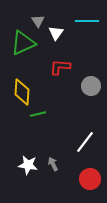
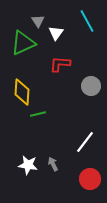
cyan line: rotated 60 degrees clockwise
red L-shape: moved 3 px up
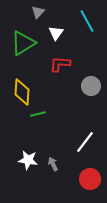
gray triangle: moved 9 px up; rotated 16 degrees clockwise
green triangle: rotated 8 degrees counterclockwise
white star: moved 5 px up
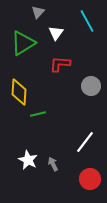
yellow diamond: moved 3 px left
white star: rotated 18 degrees clockwise
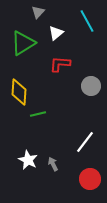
white triangle: rotated 14 degrees clockwise
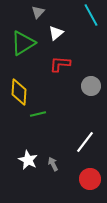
cyan line: moved 4 px right, 6 px up
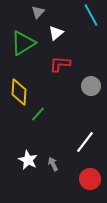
green line: rotated 35 degrees counterclockwise
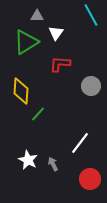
gray triangle: moved 1 px left, 4 px down; rotated 48 degrees clockwise
white triangle: rotated 14 degrees counterclockwise
green triangle: moved 3 px right, 1 px up
yellow diamond: moved 2 px right, 1 px up
white line: moved 5 px left, 1 px down
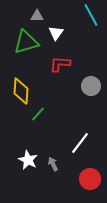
green triangle: rotated 16 degrees clockwise
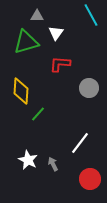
gray circle: moved 2 px left, 2 px down
